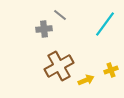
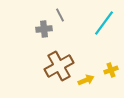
gray line: rotated 24 degrees clockwise
cyan line: moved 1 px left, 1 px up
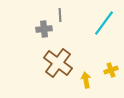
gray line: rotated 24 degrees clockwise
brown cross: moved 1 px left, 3 px up; rotated 24 degrees counterclockwise
yellow arrow: rotated 77 degrees counterclockwise
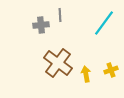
gray cross: moved 3 px left, 4 px up
yellow arrow: moved 6 px up
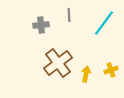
gray line: moved 9 px right
brown cross: rotated 16 degrees clockwise
yellow arrow: rotated 21 degrees clockwise
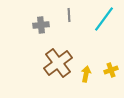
cyan line: moved 4 px up
